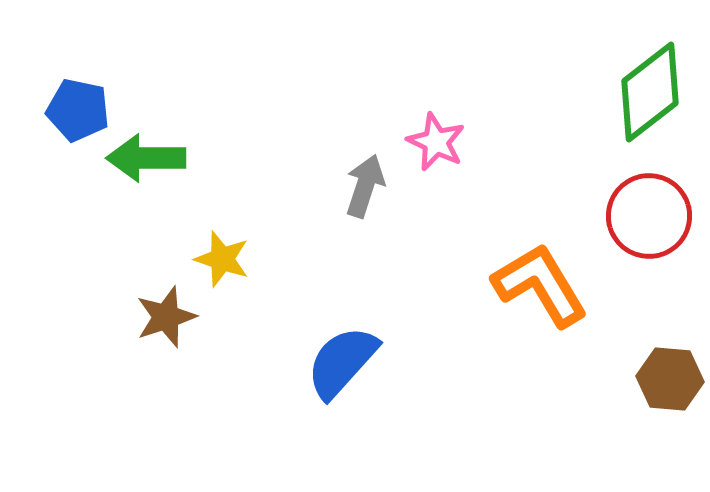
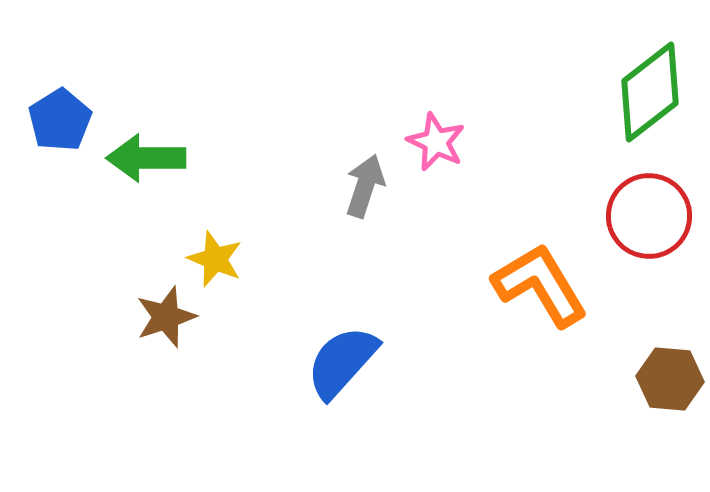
blue pentagon: moved 18 px left, 10 px down; rotated 28 degrees clockwise
yellow star: moved 7 px left; rotated 4 degrees clockwise
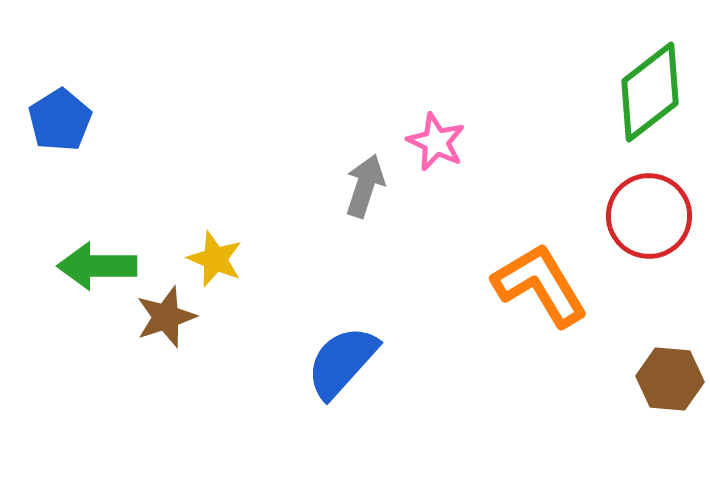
green arrow: moved 49 px left, 108 px down
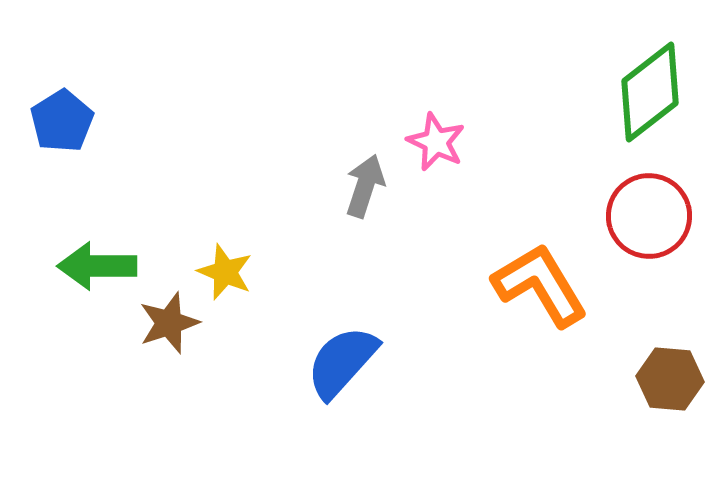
blue pentagon: moved 2 px right, 1 px down
yellow star: moved 10 px right, 13 px down
brown star: moved 3 px right, 6 px down
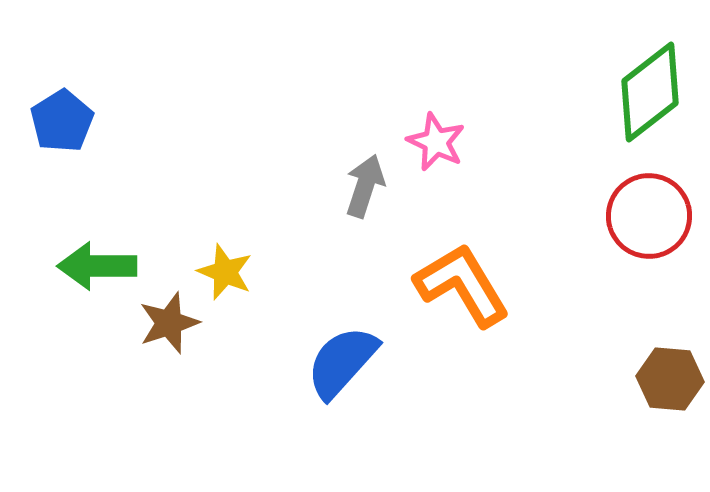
orange L-shape: moved 78 px left
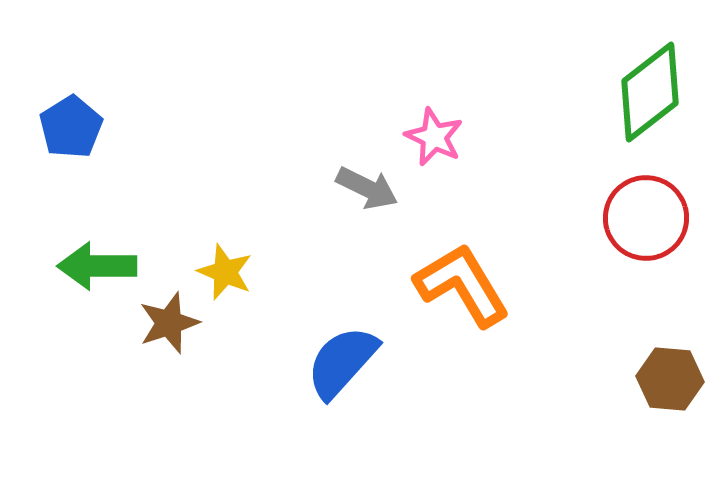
blue pentagon: moved 9 px right, 6 px down
pink star: moved 2 px left, 5 px up
gray arrow: moved 2 px right, 2 px down; rotated 98 degrees clockwise
red circle: moved 3 px left, 2 px down
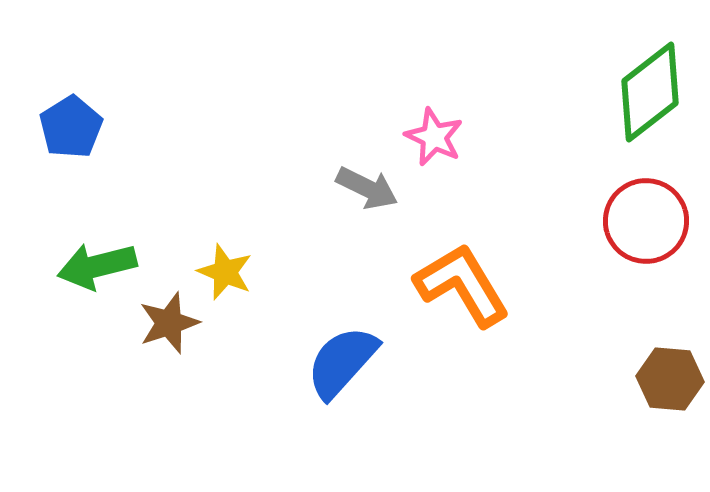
red circle: moved 3 px down
green arrow: rotated 14 degrees counterclockwise
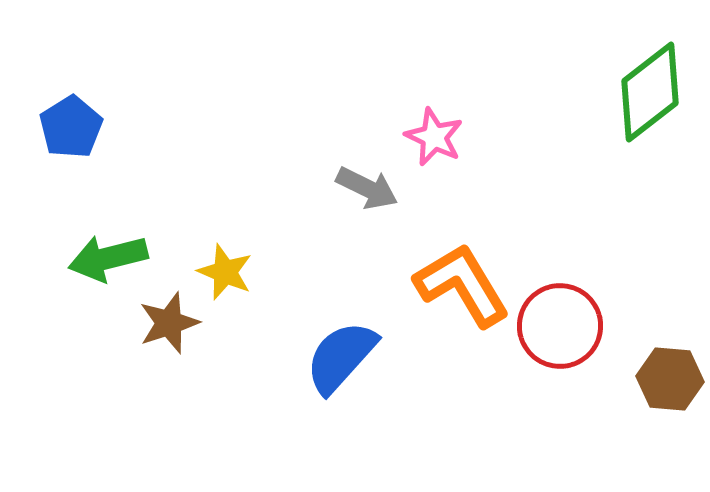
red circle: moved 86 px left, 105 px down
green arrow: moved 11 px right, 8 px up
blue semicircle: moved 1 px left, 5 px up
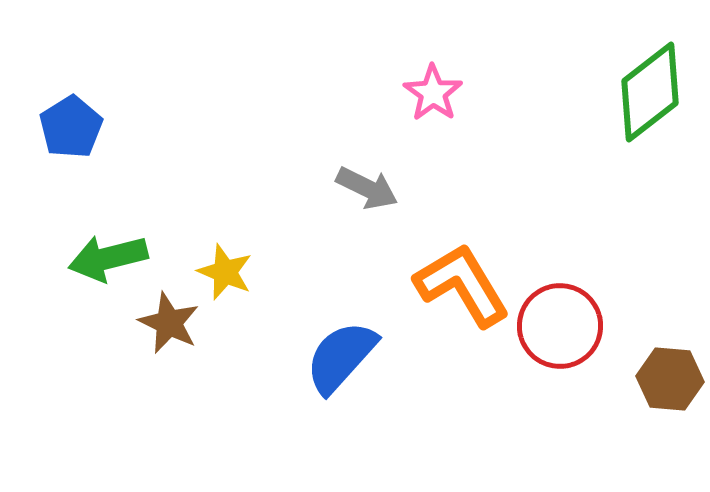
pink star: moved 1 px left, 44 px up; rotated 10 degrees clockwise
brown star: rotated 28 degrees counterclockwise
